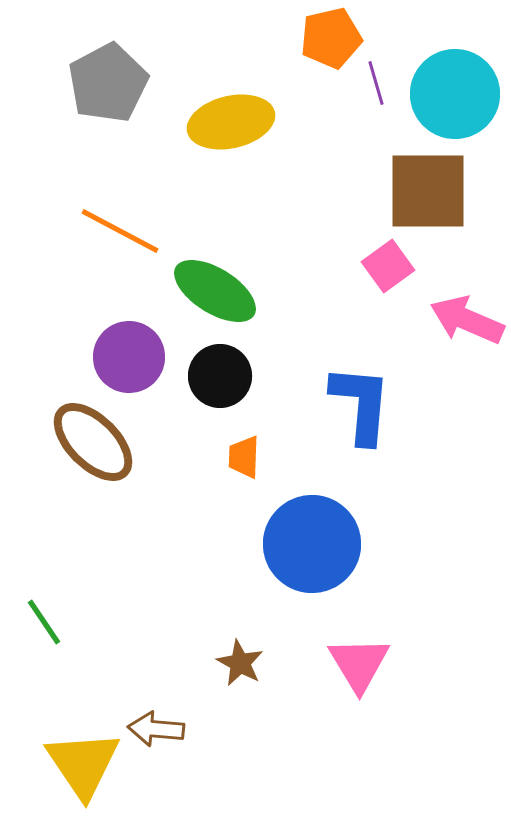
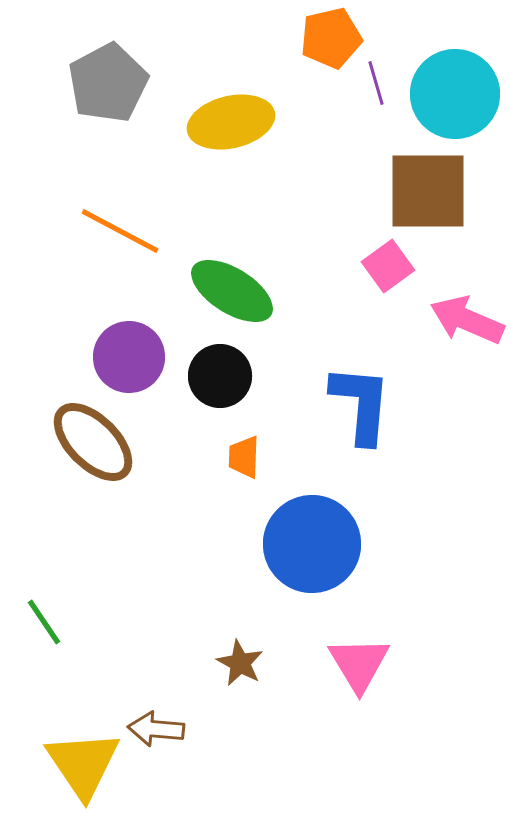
green ellipse: moved 17 px right
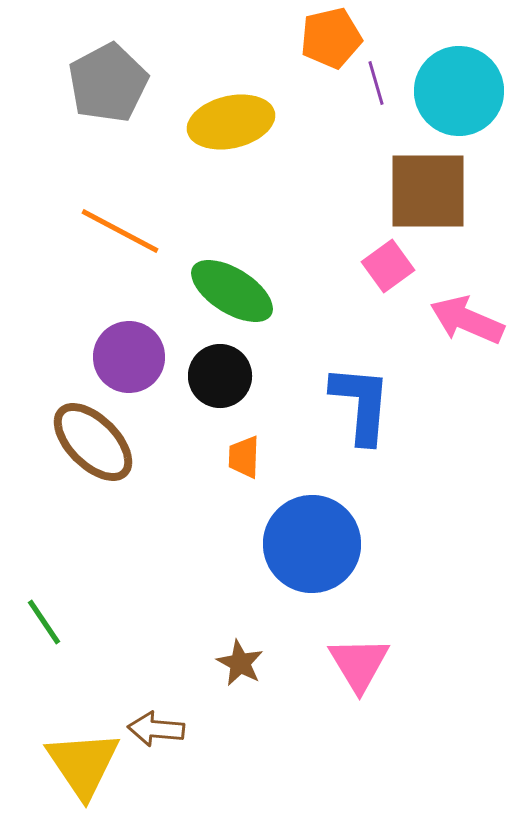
cyan circle: moved 4 px right, 3 px up
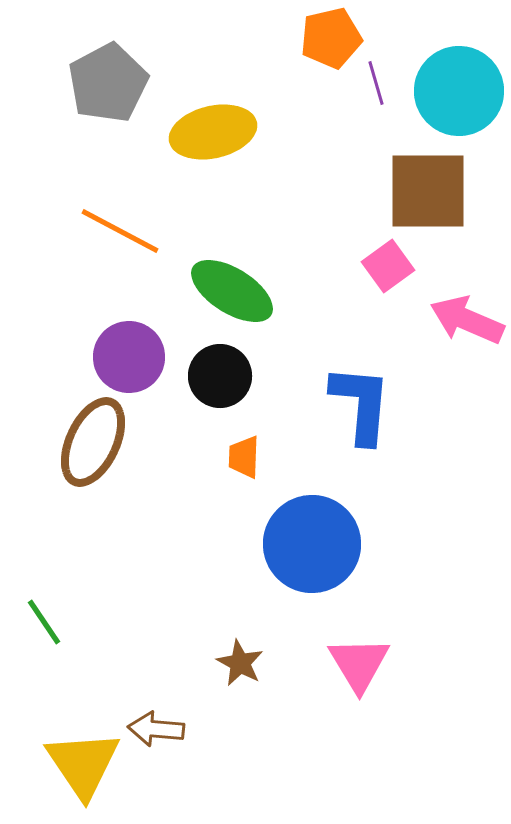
yellow ellipse: moved 18 px left, 10 px down
brown ellipse: rotated 70 degrees clockwise
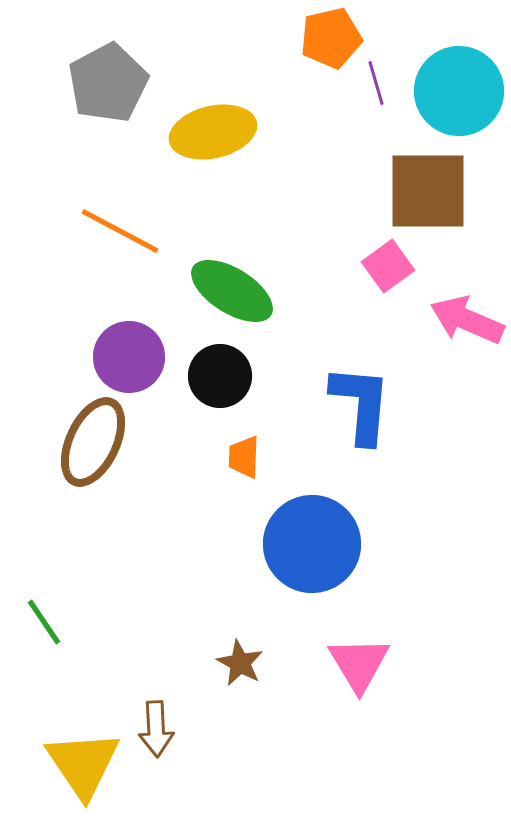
brown arrow: rotated 98 degrees counterclockwise
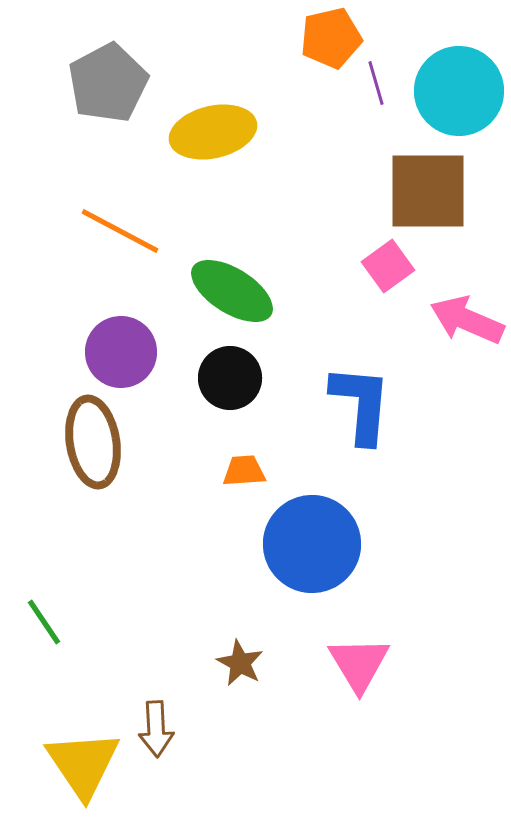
purple circle: moved 8 px left, 5 px up
black circle: moved 10 px right, 2 px down
brown ellipse: rotated 34 degrees counterclockwise
orange trapezoid: moved 14 px down; rotated 84 degrees clockwise
